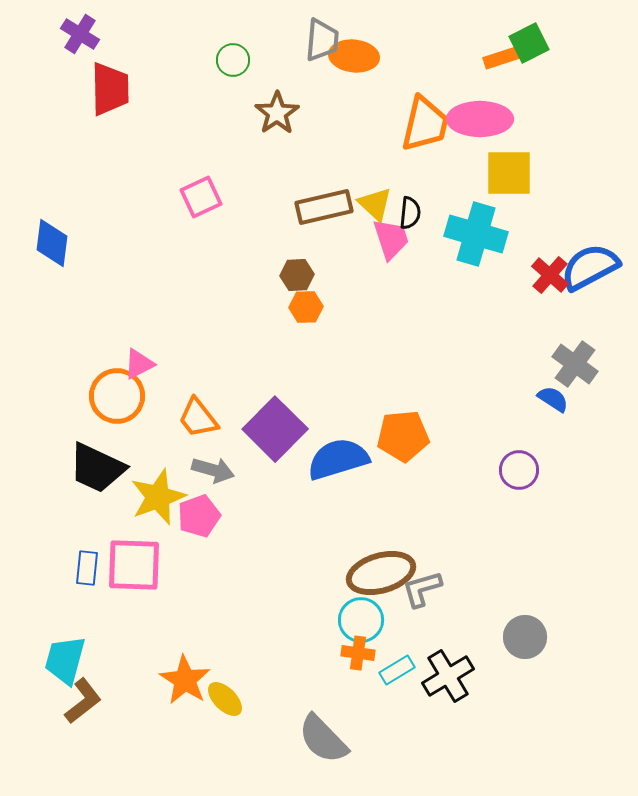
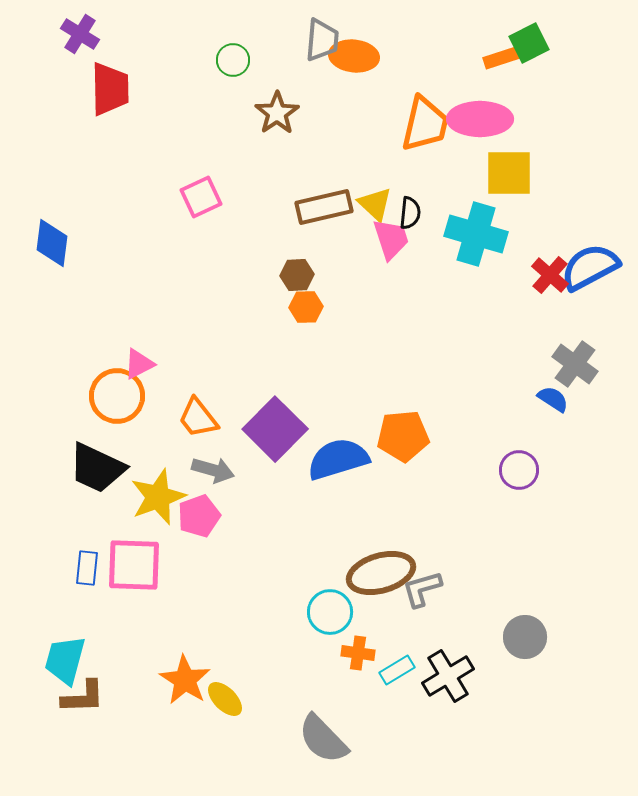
cyan circle at (361, 620): moved 31 px left, 8 px up
brown L-shape at (83, 701): moved 4 px up; rotated 36 degrees clockwise
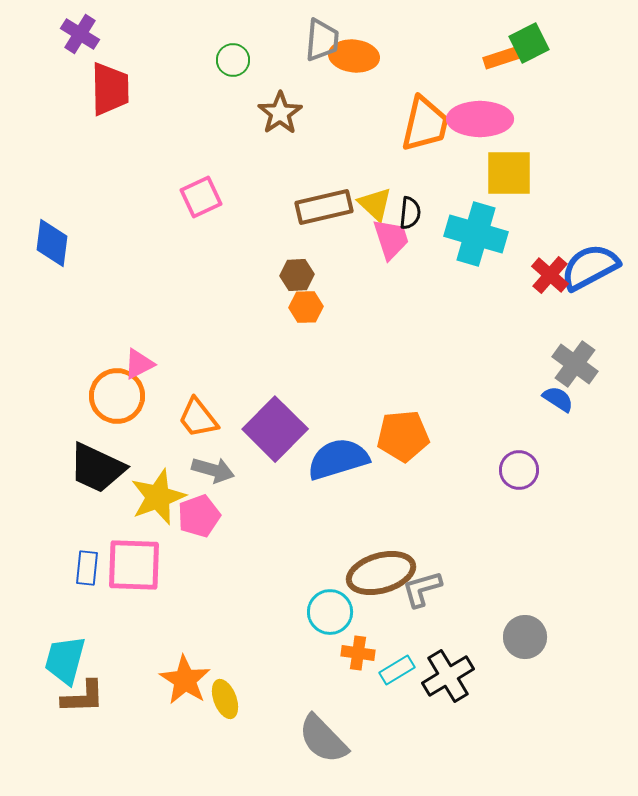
brown star at (277, 113): moved 3 px right
blue semicircle at (553, 399): moved 5 px right
yellow ellipse at (225, 699): rotated 24 degrees clockwise
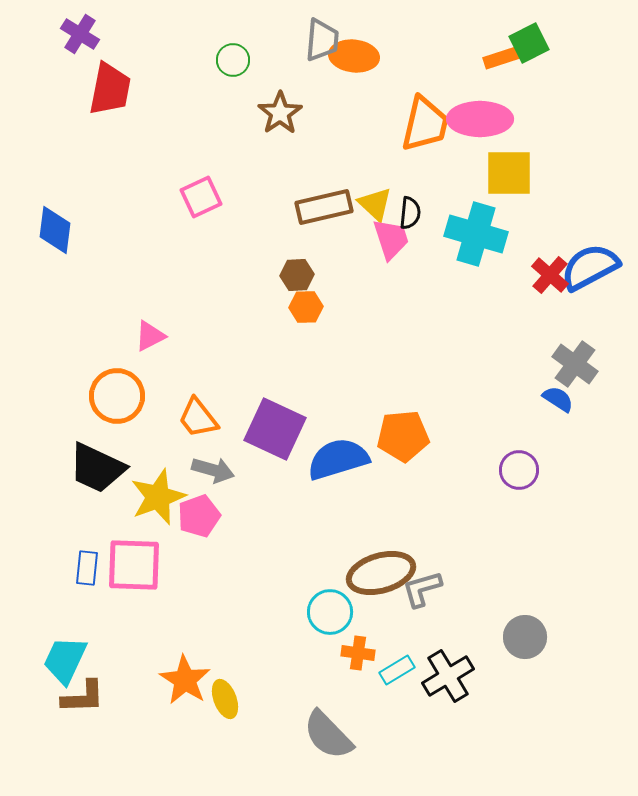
red trapezoid at (110, 89): rotated 12 degrees clockwise
blue diamond at (52, 243): moved 3 px right, 13 px up
pink triangle at (139, 364): moved 11 px right, 28 px up
purple square at (275, 429): rotated 20 degrees counterclockwise
cyan trapezoid at (65, 660): rotated 10 degrees clockwise
gray semicircle at (323, 739): moved 5 px right, 4 px up
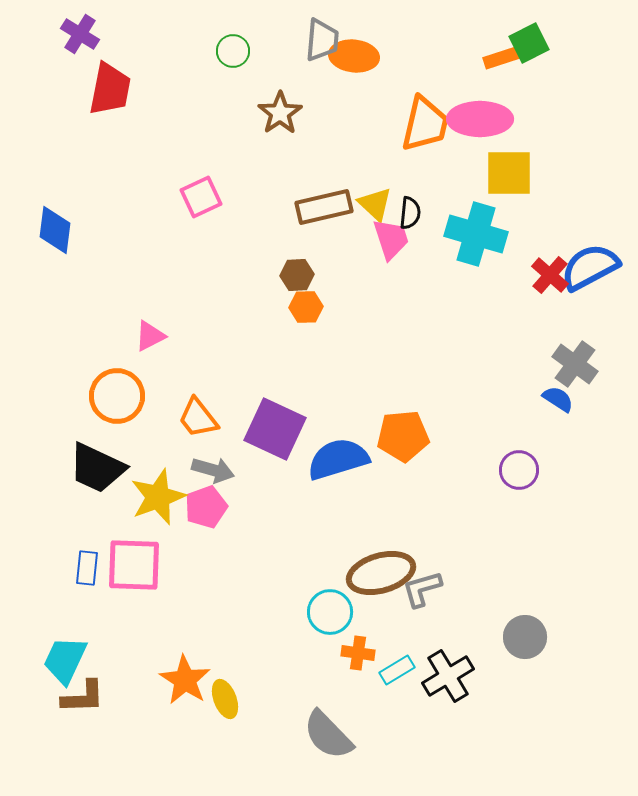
green circle at (233, 60): moved 9 px up
pink pentagon at (199, 516): moved 7 px right, 9 px up
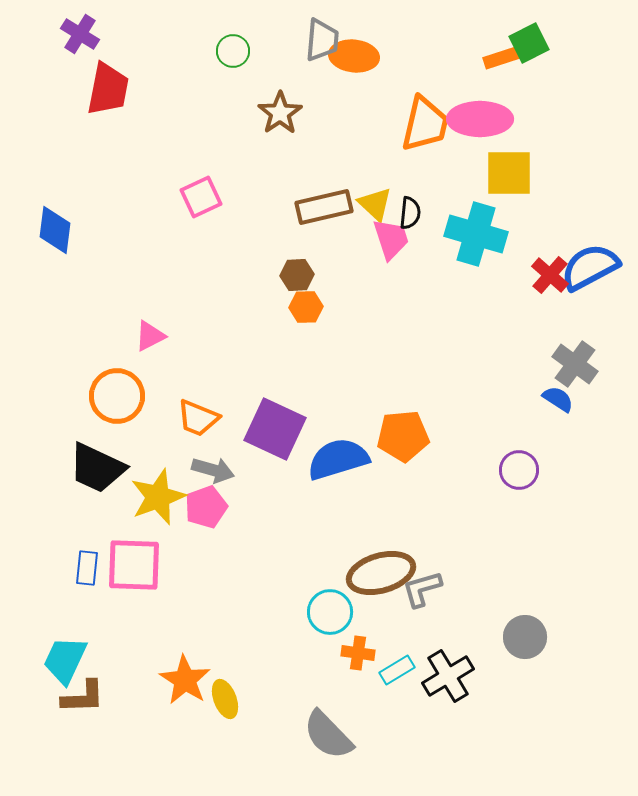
red trapezoid at (110, 89): moved 2 px left
orange trapezoid at (198, 418): rotated 30 degrees counterclockwise
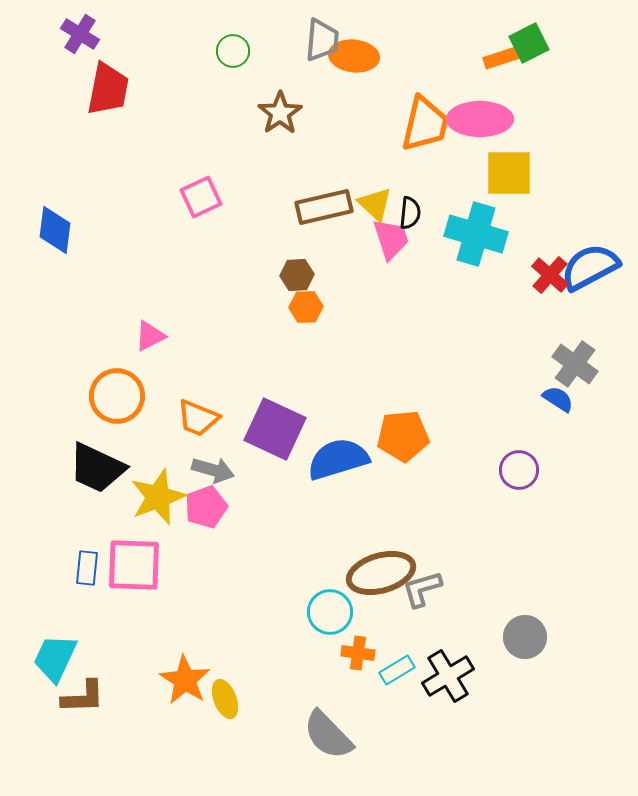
cyan trapezoid at (65, 660): moved 10 px left, 2 px up
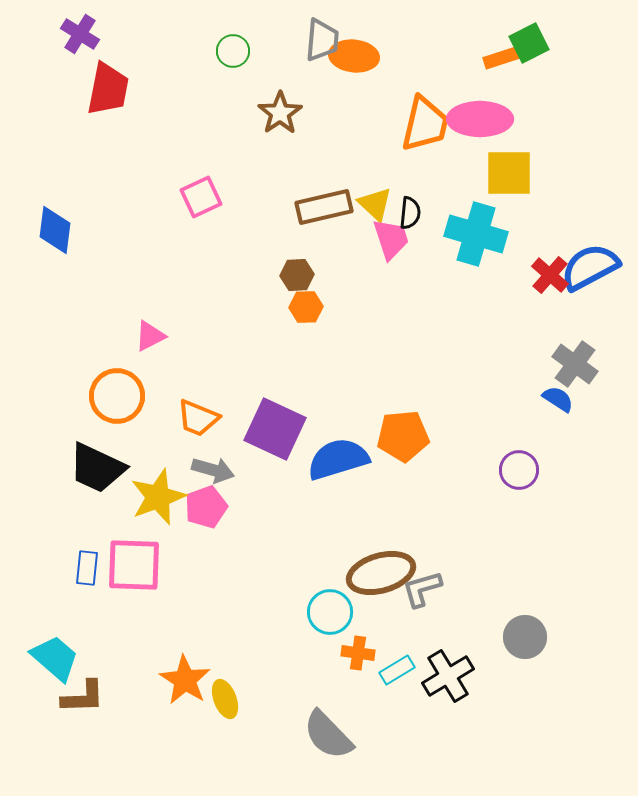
cyan trapezoid at (55, 658): rotated 106 degrees clockwise
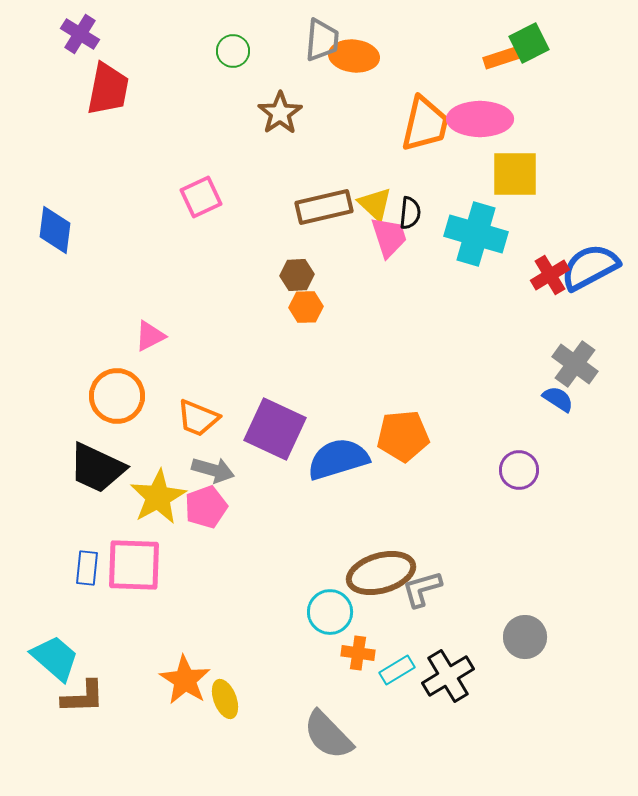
yellow square at (509, 173): moved 6 px right, 1 px down
pink trapezoid at (391, 239): moved 2 px left, 2 px up
red cross at (550, 275): rotated 18 degrees clockwise
yellow star at (158, 497): rotated 8 degrees counterclockwise
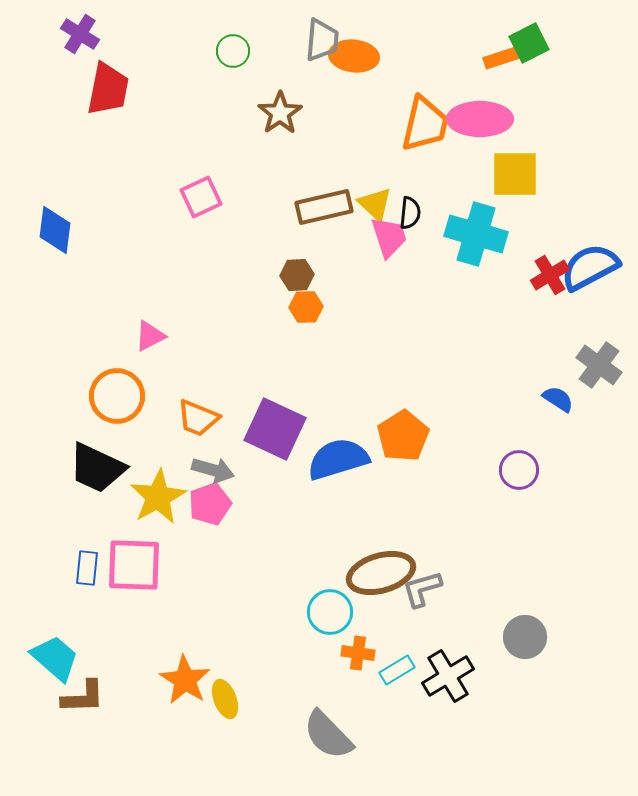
gray cross at (575, 364): moved 24 px right, 1 px down
orange pentagon at (403, 436): rotated 27 degrees counterclockwise
pink pentagon at (206, 507): moved 4 px right, 3 px up
